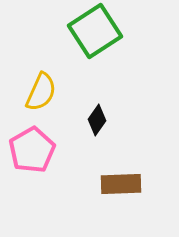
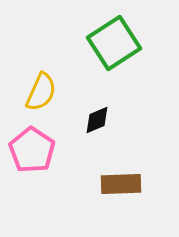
green square: moved 19 px right, 12 px down
black diamond: rotated 32 degrees clockwise
pink pentagon: rotated 9 degrees counterclockwise
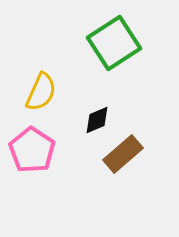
brown rectangle: moved 2 px right, 30 px up; rotated 39 degrees counterclockwise
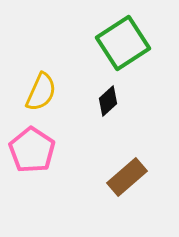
green square: moved 9 px right
black diamond: moved 11 px right, 19 px up; rotated 20 degrees counterclockwise
brown rectangle: moved 4 px right, 23 px down
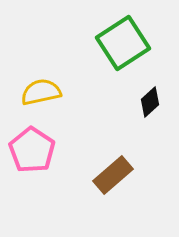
yellow semicircle: rotated 126 degrees counterclockwise
black diamond: moved 42 px right, 1 px down
brown rectangle: moved 14 px left, 2 px up
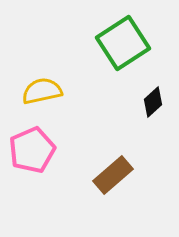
yellow semicircle: moved 1 px right, 1 px up
black diamond: moved 3 px right
pink pentagon: rotated 15 degrees clockwise
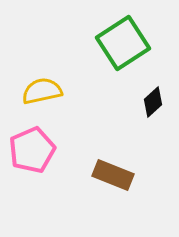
brown rectangle: rotated 63 degrees clockwise
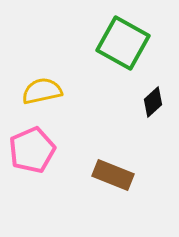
green square: rotated 28 degrees counterclockwise
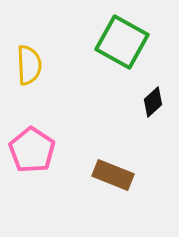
green square: moved 1 px left, 1 px up
yellow semicircle: moved 13 px left, 26 px up; rotated 99 degrees clockwise
pink pentagon: rotated 15 degrees counterclockwise
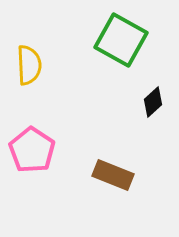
green square: moved 1 px left, 2 px up
